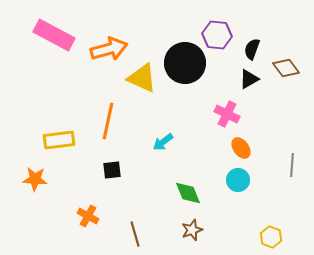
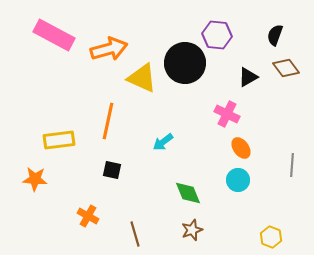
black semicircle: moved 23 px right, 14 px up
black triangle: moved 1 px left, 2 px up
black square: rotated 18 degrees clockwise
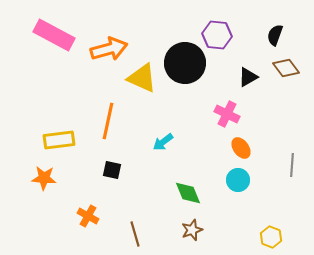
orange star: moved 9 px right, 1 px up
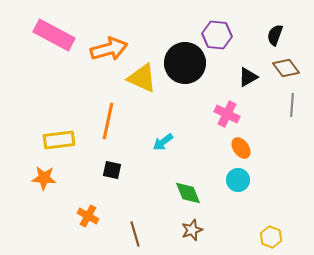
gray line: moved 60 px up
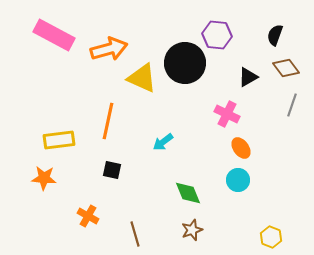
gray line: rotated 15 degrees clockwise
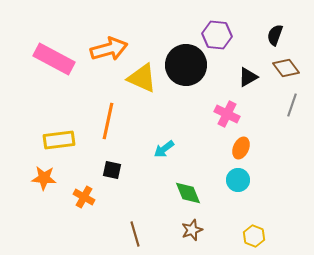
pink rectangle: moved 24 px down
black circle: moved 1 px right, 2 px down
cyan arrow: moved 1 px right, 7 px down
orange ellipse: rotated 60 degrees clockwise
orange cross: moved 4 px left, 19 px up
yellow hexagon: moved 17 px left, 1 px up
